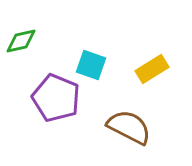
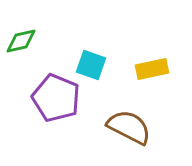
yellow rectangle: rotated 20 degrees clockwise
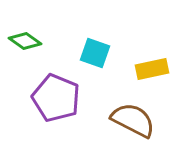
green diamond: moved 4 px right; rotated 48 degrees clockwise
cyan square: moved 4 px right, 12 px up
brown semicircle: moved 4 px right, 7 px up
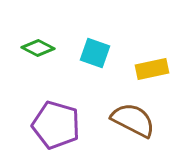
green diamond: moved 13 px right, 7 px down; rotated 8 degrees counterclockwise
purple pentagon: moved 27 px down; rotated 6 degrees counterclockwise
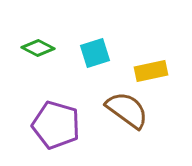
cyan square: rotated 36 degrees counterclockwise
yellow rectangle: moved 1 px left, 2 px down
brown semicircle: moved 6 px left, 10 px up; rotated 9 degrees clockwise
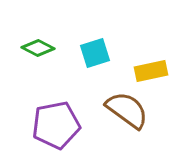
purple pentagon: rotated 27 degrees counterclockwise
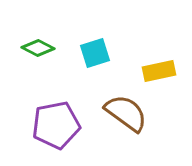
yellow rectangle: moved 8 px right
brown semicircle: moved 1 px left, 3 px down
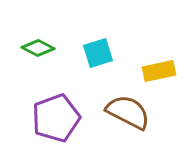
cyan square: moved 3 px right
brown semicircle: moved 2 px right, 1 px up; rotated 9 degrees counterclockwise
purple pentagon: moved 7 px up; rotated 9 degrees counterclockwise
